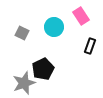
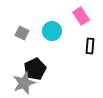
cyan circle: moved 2 px left, 4 px down
black rectangle: rotated 14 degrees counterclockwise
black pentagon: moved 8 px left
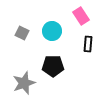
black rectangle: moved 2 px left, 2 px up
black pentagon: moved 18 px right, 3 px up; rotated 25 degrees clockwise
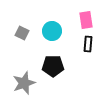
pink rectangle: moved 5 px right, 4 px down; rotated 24 degrees clockwise
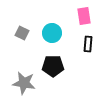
pink rectangle: moved 2 px left, 4 px up
cyan circle: moved 2 px down
gray star: rotated 30 degrees clockwise
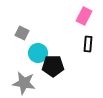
pink rectangle: rotated 36 degrees clockwise
cyan circle: moved 14 px left, 20 px down
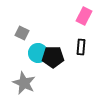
black rectangle: moved 7 px left, 3 px down
black pentagon: moved 9 px up
gray star: rotated 15 degrees clockwise
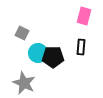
pink rectangle: rotated 12 degrees counterclockwise
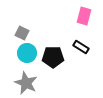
black rectangle: rotated 63 degrees counterclockwise
cyan circle: moved 11 px left
gray star: moved 2 px right
